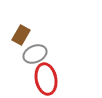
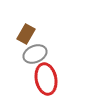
brown rectangle: moved 5 px right, 1 px up
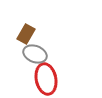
gray ellipse: rotated 45 degrees clockwise
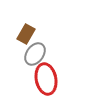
gray ellipse: rotated 75 degrees counterclockwise
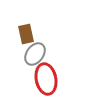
brown rectangle: rotated 42 degrees counterclockwise
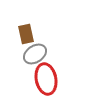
gray ellipse: rotated 20 degrees clockwise
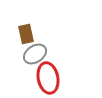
red ellipse: moved 2 px right, 1 px up
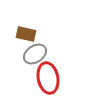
brown rectangle: rotated 66 degrees counterclockwise
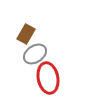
brown rectangle: rotated 72 degrees counterclockwise
